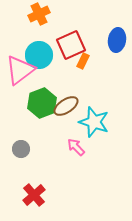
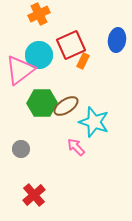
green hexagon: rotated 20 degrees clockwise
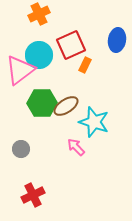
orange rectangle: moved 2 px right, 4 px down
red cross: moved 1 px left; rotated 15 degrees clockwise
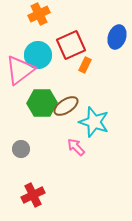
blue ellipse: moved 3 px up; rotated 10 degrees clockwise
cyan circle: moved 1 px left
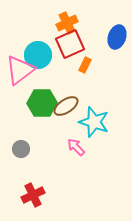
orange cross: moved 28 px right, 9 px down
red square: moved 1 px left, 1 px up
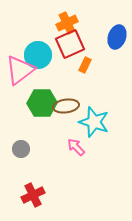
brown ellipse: rotated 25 degrees clockwise
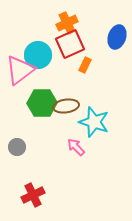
gray circle: moved 4 px left, 2 px up
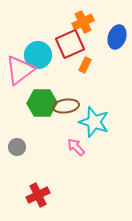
orange cross: moved 16 px right, 1 px up
red cross: moved 5 px right
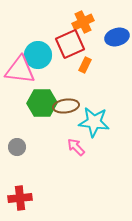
blue ellipse: rotated 55 degrees clockwise
pink triangle: rotated 44 degrees clockwise
cyan star: rotated 12 degrees counterclockwise
red cross: moved 18 px left, 3 px down; rotated 20 degrees clockwise
